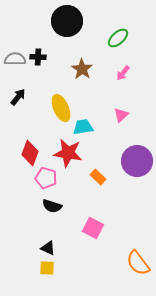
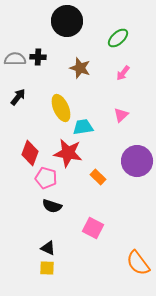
brown star: moved 2 px left, 1 px up; rotated 15 degrees counterclockwise
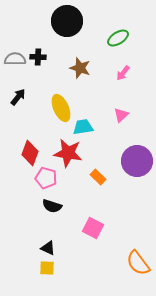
green ellipse: rotated 10 degrees clockwise
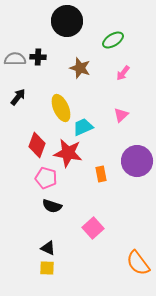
green ellipse: moved 5 px left, 2 px down
cyan trapezoid: rotated 15 degrees counterclockwise
red diamond: moved 7 px right, 8 px up
orange rectangle: moved 3 px right, 3 px up; rotated 35 degrees clockwise
pink square: rotated 20 degrees clockwise
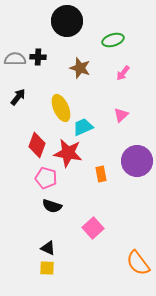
green ellipse: rotated 15 degrees clockwise
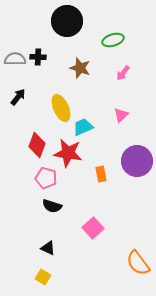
yellow square: moved 4 px left, 9 px down; rotated 28 degrees clockwise
